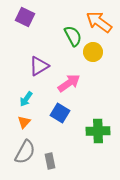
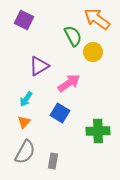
purple square: moved 1 px left, 3 px down
orange arrow: moved 2 px left, 3 px up
gray rectangle: moved 3 px right; rotated 21 degrees clockwise
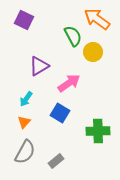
gray rectangle: moved 3 px right; rotated 42 degrees clockwise
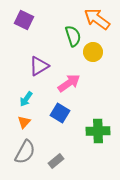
green semicircle: rotated 10 degrees clockwise
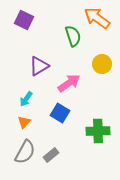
orange arrow: moved 1 px up
yellow circle: moved 9 px right, 12 px down
gray rectangle: moved 5 px left, 6 px up
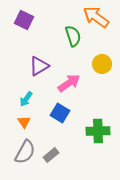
orange arrow: moved 1 px left, 1 px up
orange triangle: rotated 16 degrees counterclockwise
